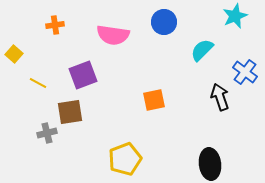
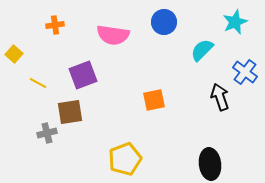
cyan star: moved 6 px down
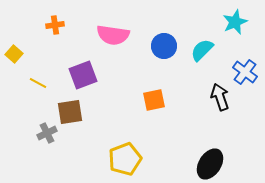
blue circle: moved 24 px down
gray cross: rotated 12 degrees counterclockwise
black ellipse: rotated 40 degrees clockwise
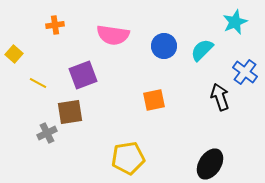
yellow pentagon: moved 3 px right, 1 px up; rotated 12 degrees clockwise
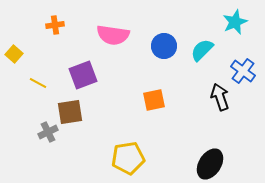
blue cross: moved 2 px left, 1 px up
gray cross: moved 1 px right, 1 px up
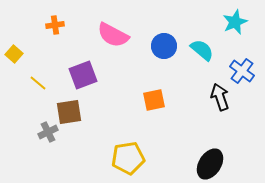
pink semicircle: rotated 20 degrees clockwise
cyan semicircle: rotated 85 degrees clockwise
blue cross: moved 1 px left
yellow line: rotated 12 degrees clockwise
brown square: moved 1 px left
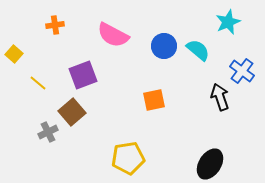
cyan star: moved 7 px left
cyan semicircle: moved 4 px left
brown square: moved 3 px right; rotated 32 degrees counterclockwise
